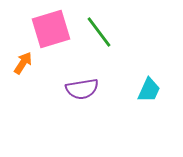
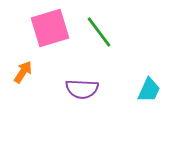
pink square: moved 1 px left, 1 px up
orange arrow: moved 9 px down
purple semicircle: rotated 12 degrees clockwise
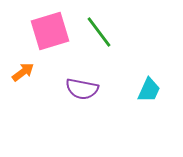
pink square: moved 3 px down
orange arrow: rotated 20 degrees clockwise
purple semicircle: rotated 8 degrees clockwise
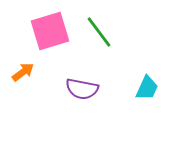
cyan trapezoid: moved 2 px left, 2 px up
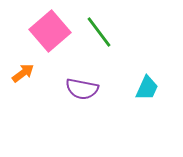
pink square: rotated 24 degrees counterclockwise
orange arrow: moved 1 px down
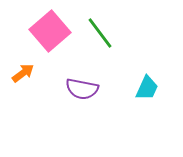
green line: moved 1 px right, 1 px down
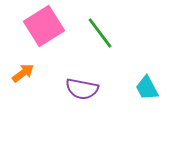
pink square: moved 6 px left, 5 px up; rotated 9 degrees clockwise
cyan trapezoid: rotated 128 degrees clockwise
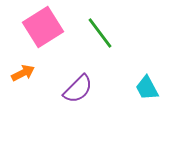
pink square: moved 1 px left, 1 px down
orange arrow: rotated 10 degrees clockwise
purple semicircle: moved 4 px left; rotated 56 degrees counterclockwise
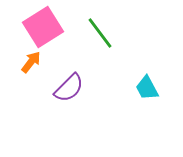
orange arrow: moved 8 px right, 11 px up; rotated 25 degrees counterclockwise
purple semicircle: moved 9 px left, 1 px up
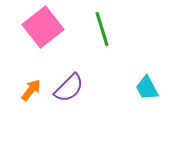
pink square: rotated 6 degrees counterclockwise
green line: moved 2 px right, 4 px up; rotated 20 degrees clockwise
orange arrow: moved 28 px down
